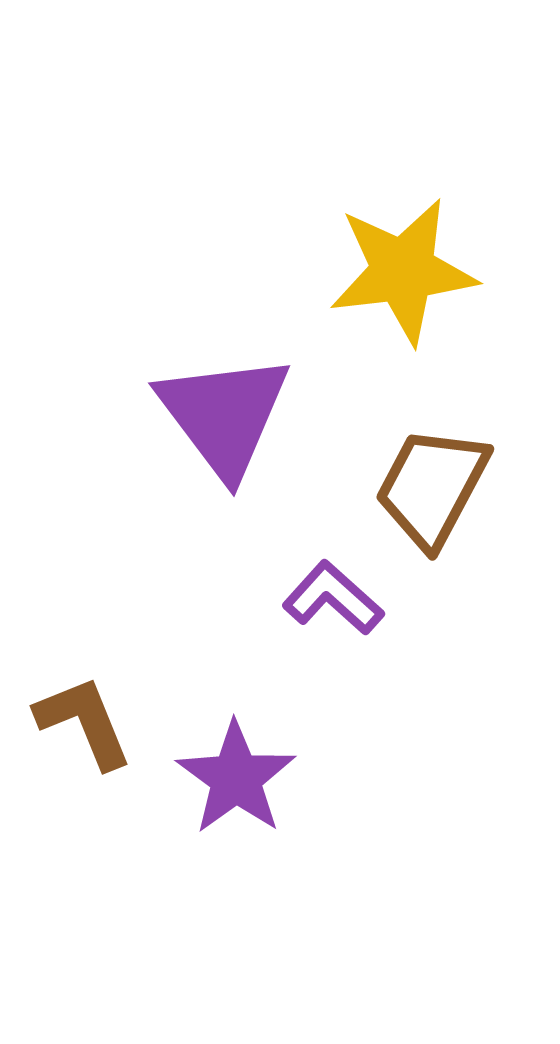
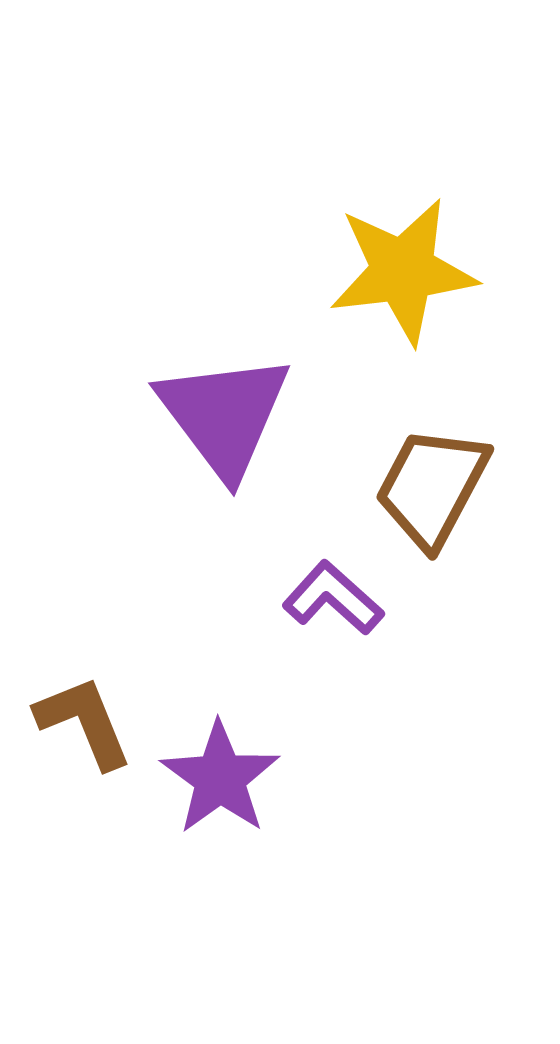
purple star: moved 16 px left
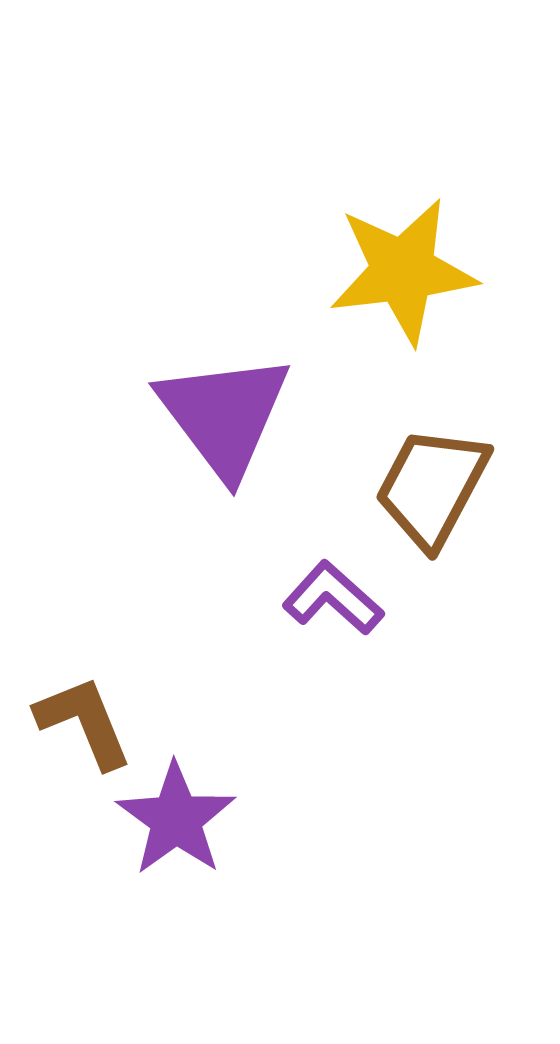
purple star: moved 44 px left, 41 px down
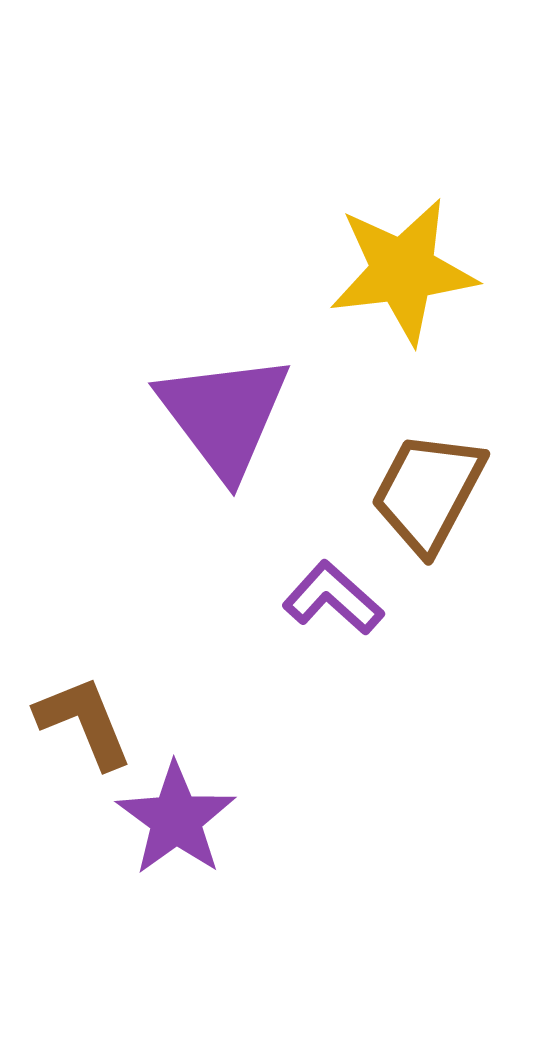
brown trapezoid: moved 4 px left, 5 px down
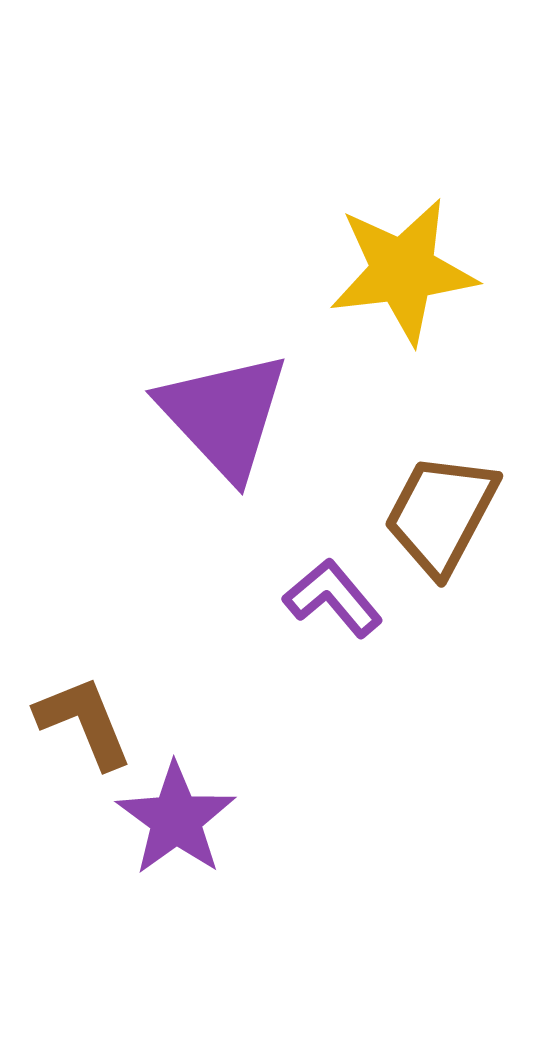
purple triangle: rotated 6 degrees counterclockwise
brown trapezoid: moved 13 px right, 22 px down
purple L-shape: rotated 8 degrees clockwise
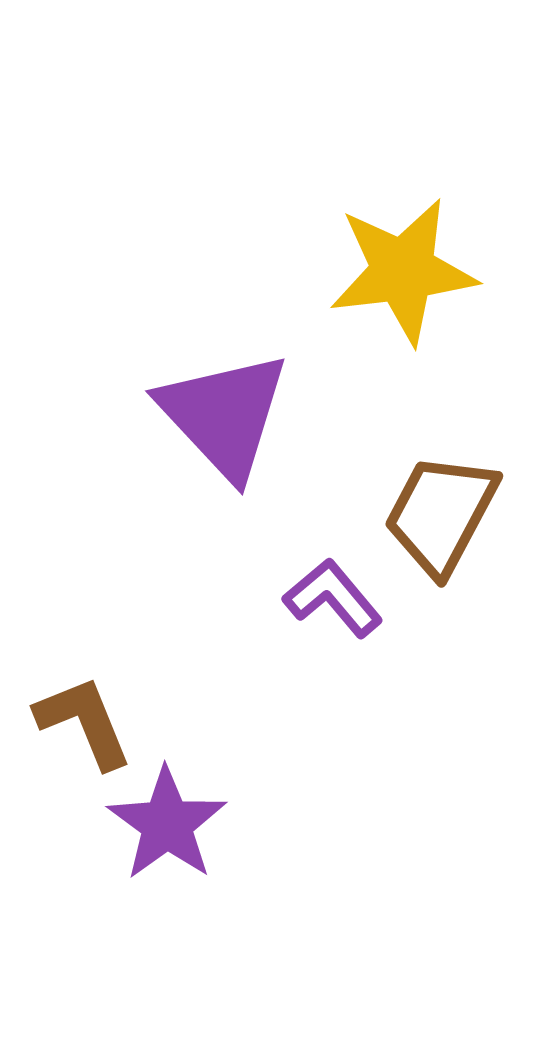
purple star: moved 9 px left, 5 px down
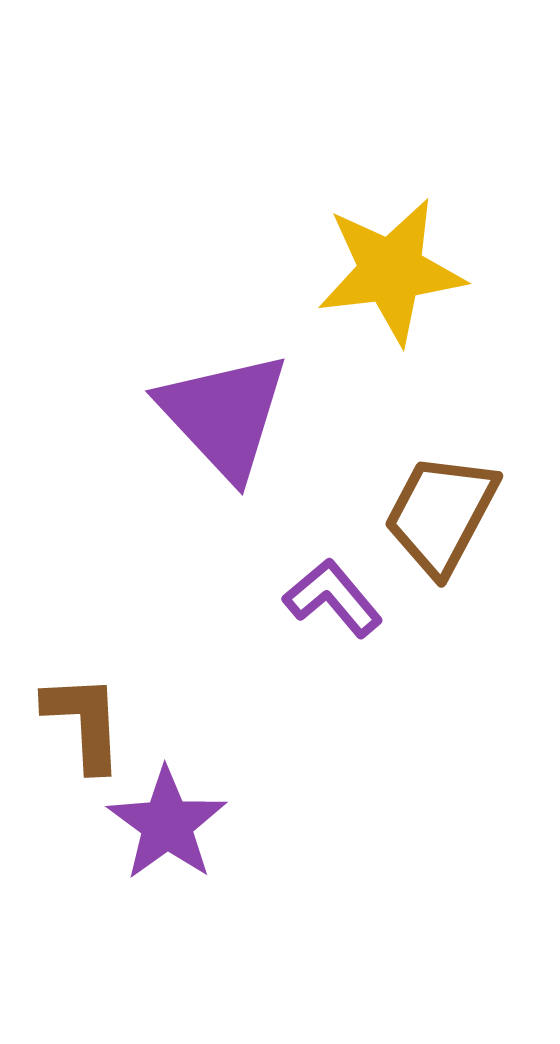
yellow star: moved 12 px left
brown L-shape: rotated 19 degrees clockwise
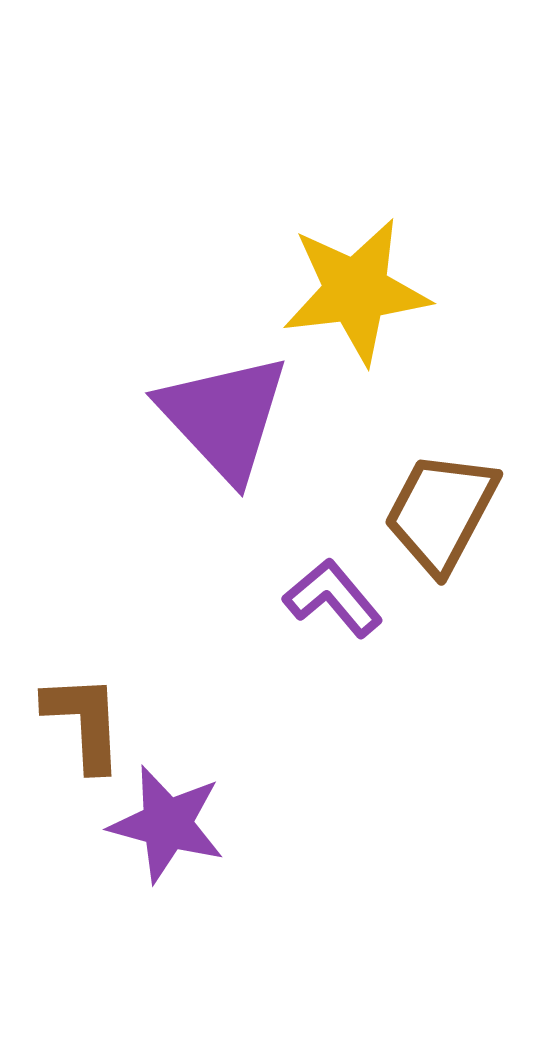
yellow star: moved 35 px left, 20 px down
purple triangle: moved 2 px down
brown trapezoid: moved 2 px up
purple star: rotated 21 degrees counterclockwise
